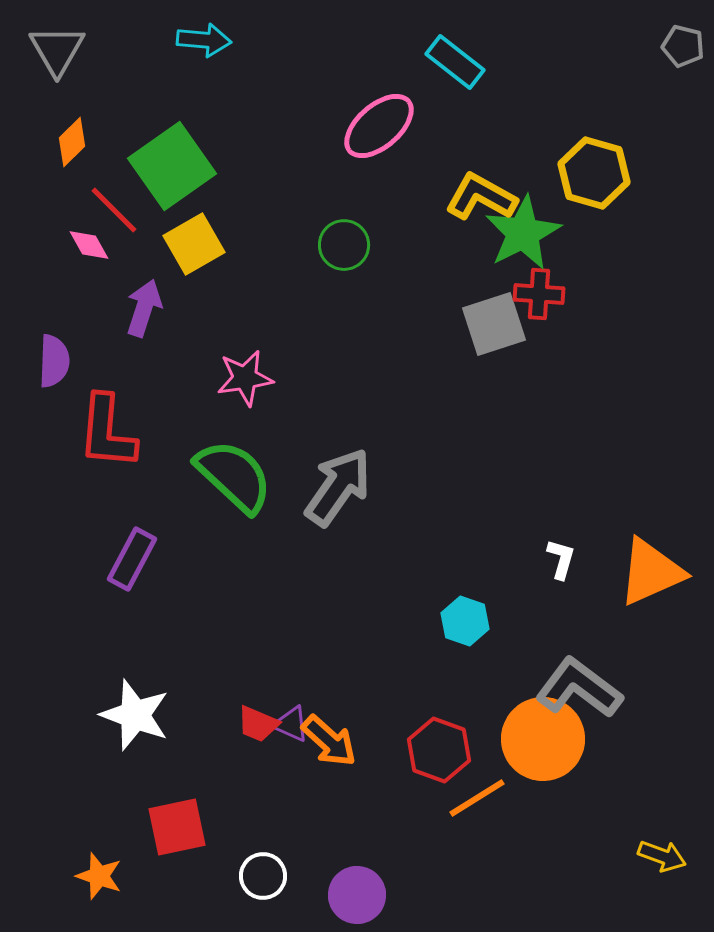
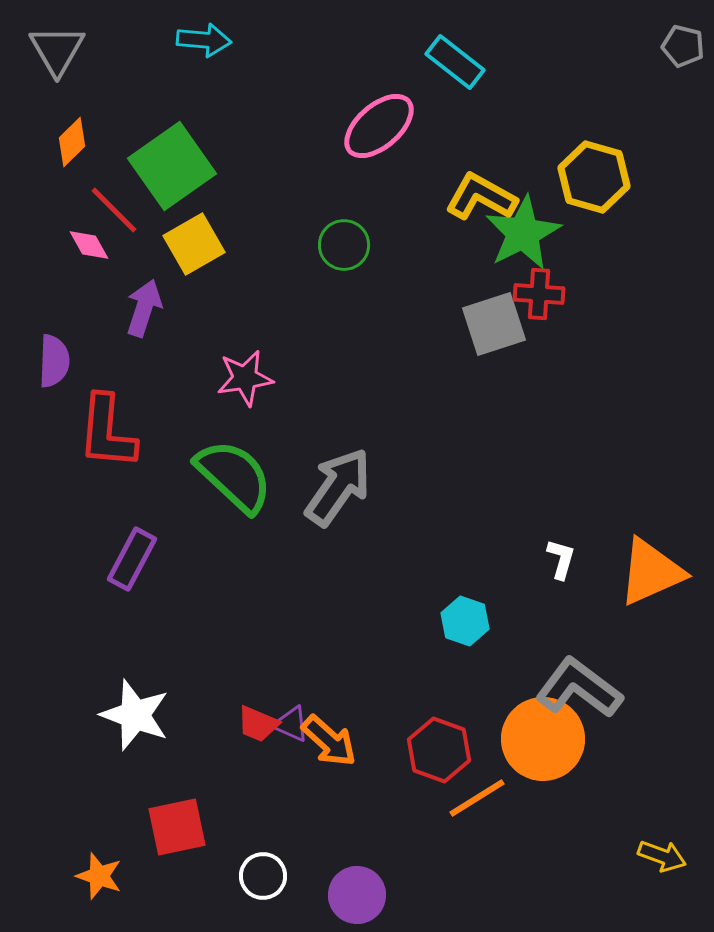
yellow hexagon: moved 4 px down
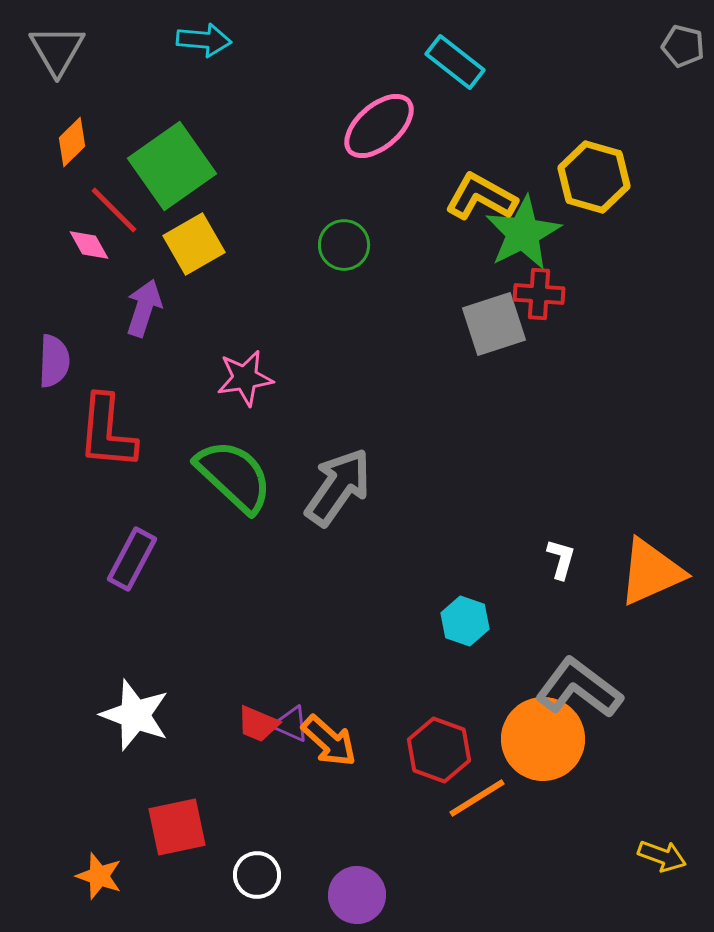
white circle: moved 6 px left, 1 px up
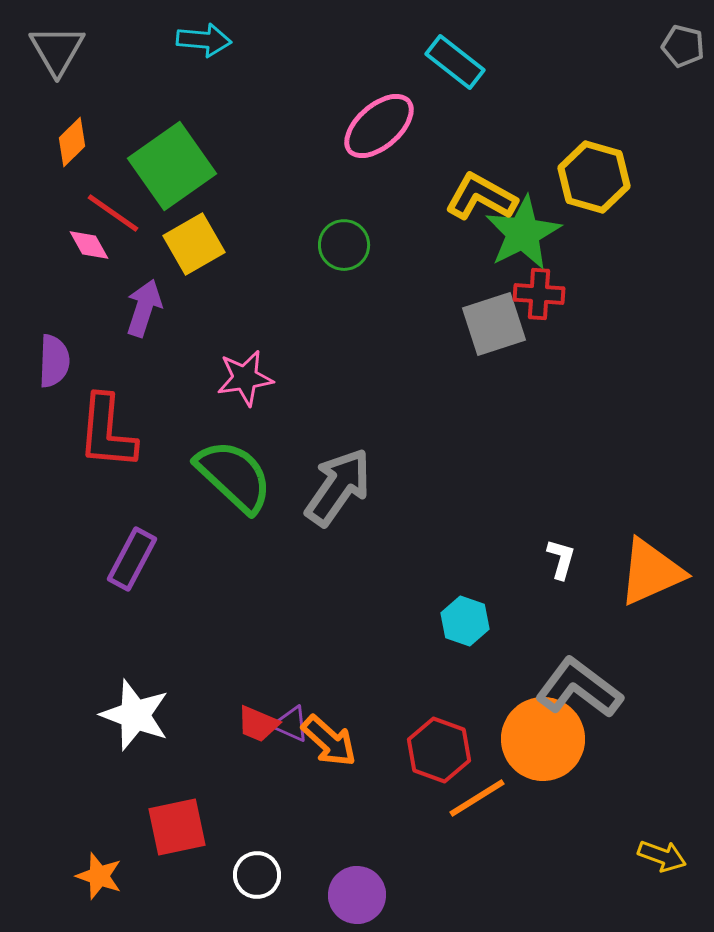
red line: moved 1 px left, 3 px down; rotated 10 degrees counterclockwise
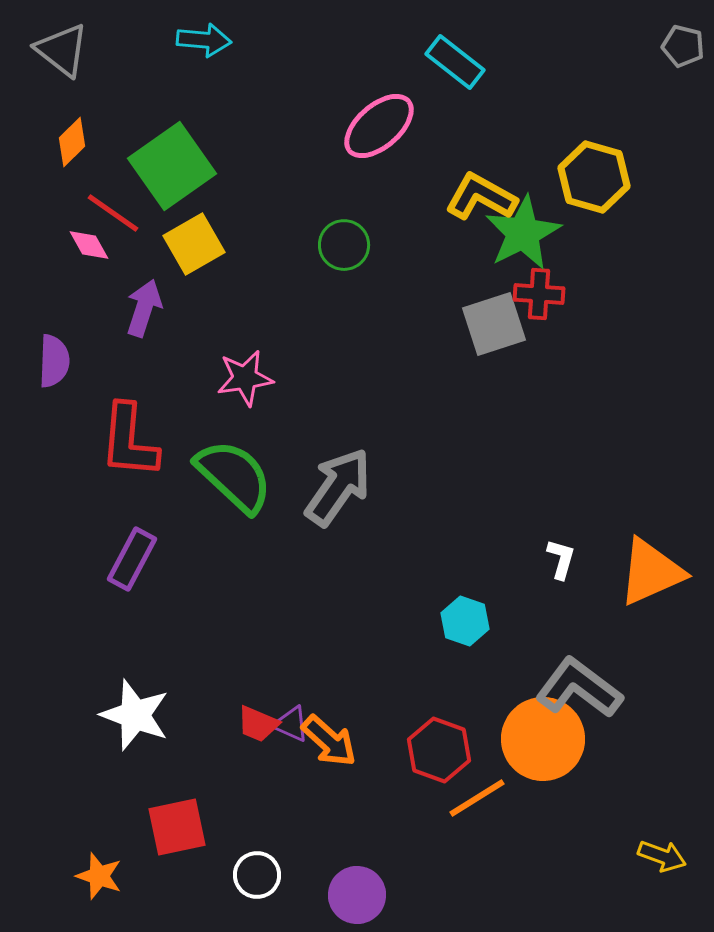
gray triangle: moved 5 px right; rotated 22 degrees counterclockwise
red L-shape: moved 22 px right, 9 px down
